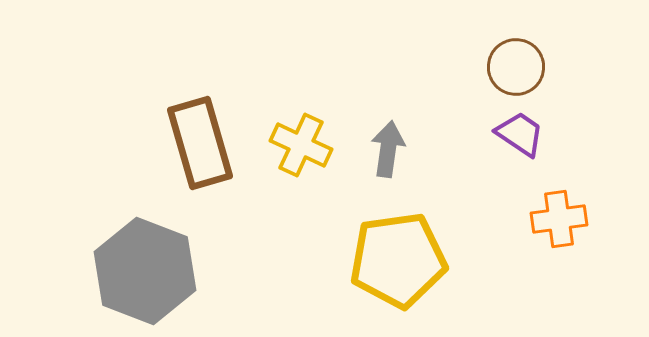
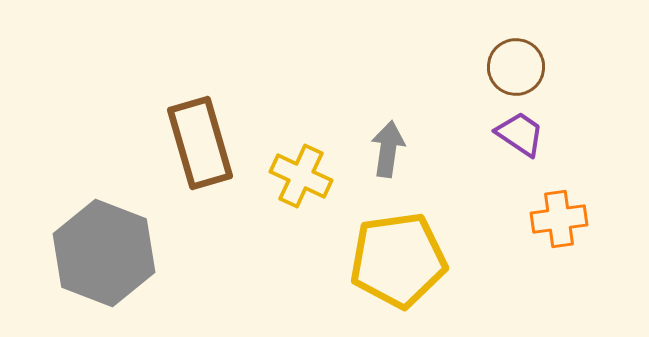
yellow cross: moved 31 px down
gray hexagon: moved 41 px left, 18 px up
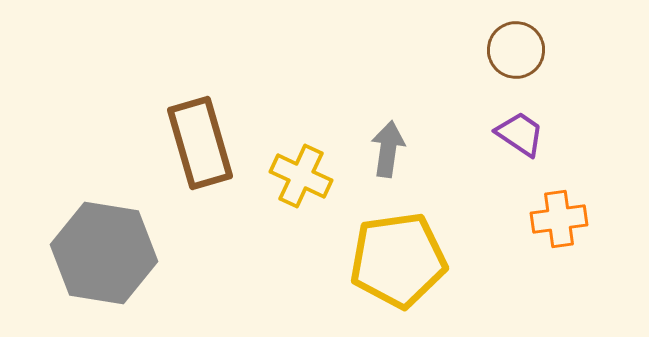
brown circle: moved 17 px up
gray hexagon: rotated 12 degrees counterclockwise
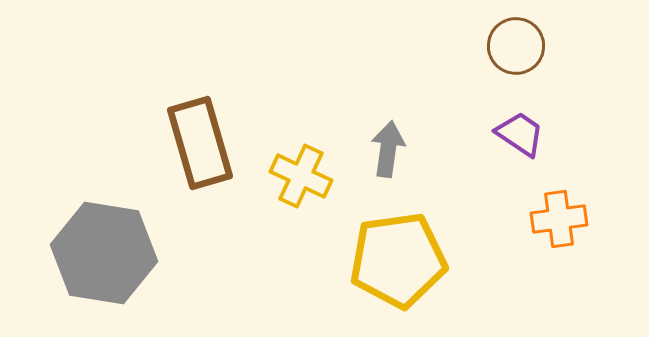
brown circle: moved 4 px up
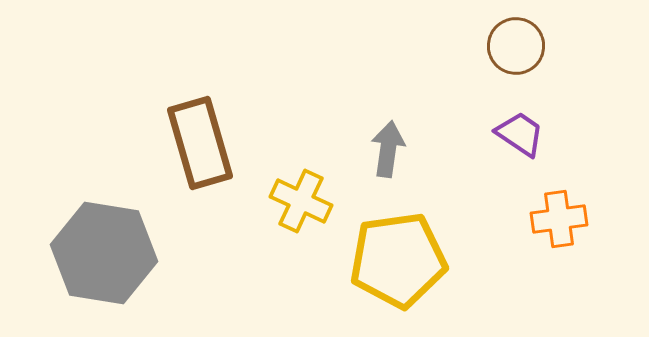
yellow cross: moved 25 px down
